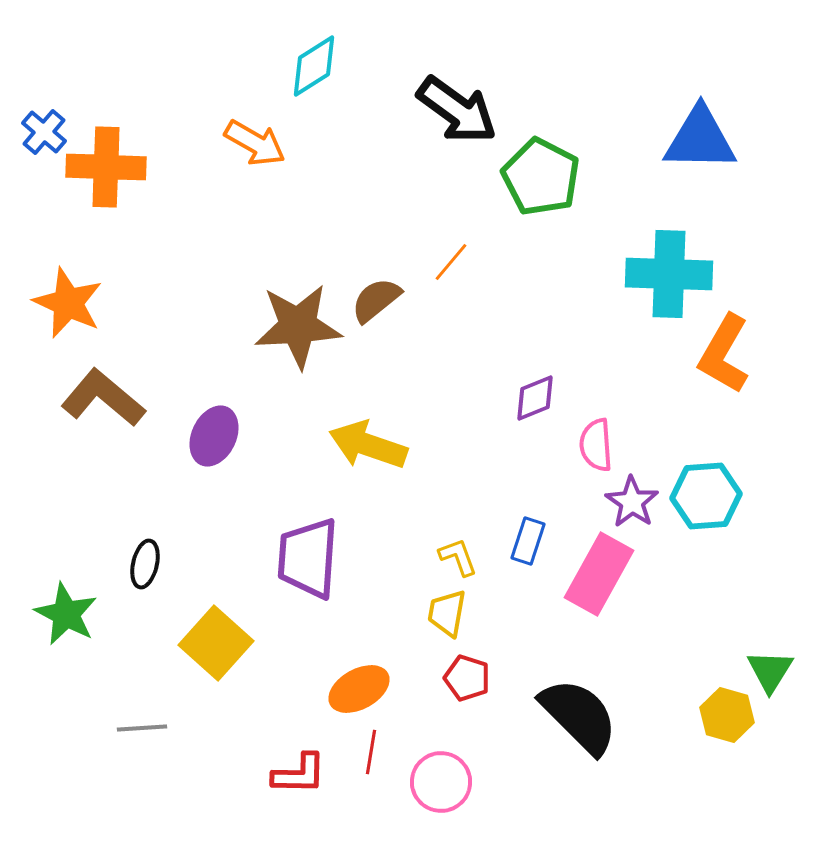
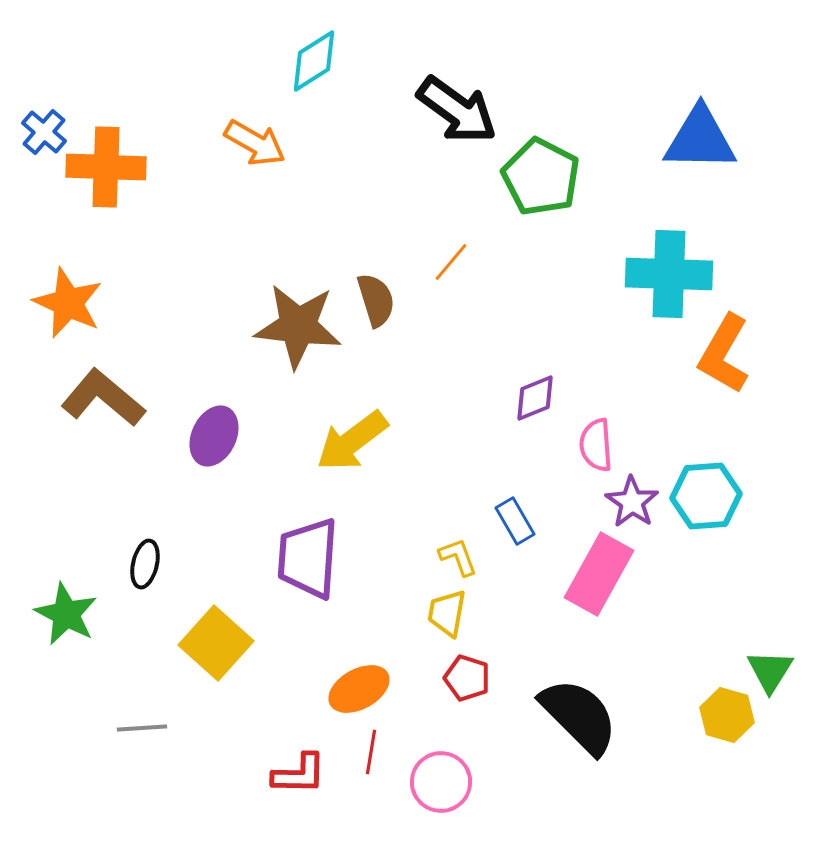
cyan diamond: moved 5 px up
brown semicircle: rotated 112 degrees clockwise
brown star: rotated 10 degrees clockwise
yellow arrow: moved 16 px left, 4 px up; rotated 56 degrees counterclockwise
blue rectangle: moved 13 px left, 20 px up; rotated 48 degrees counterclockwise
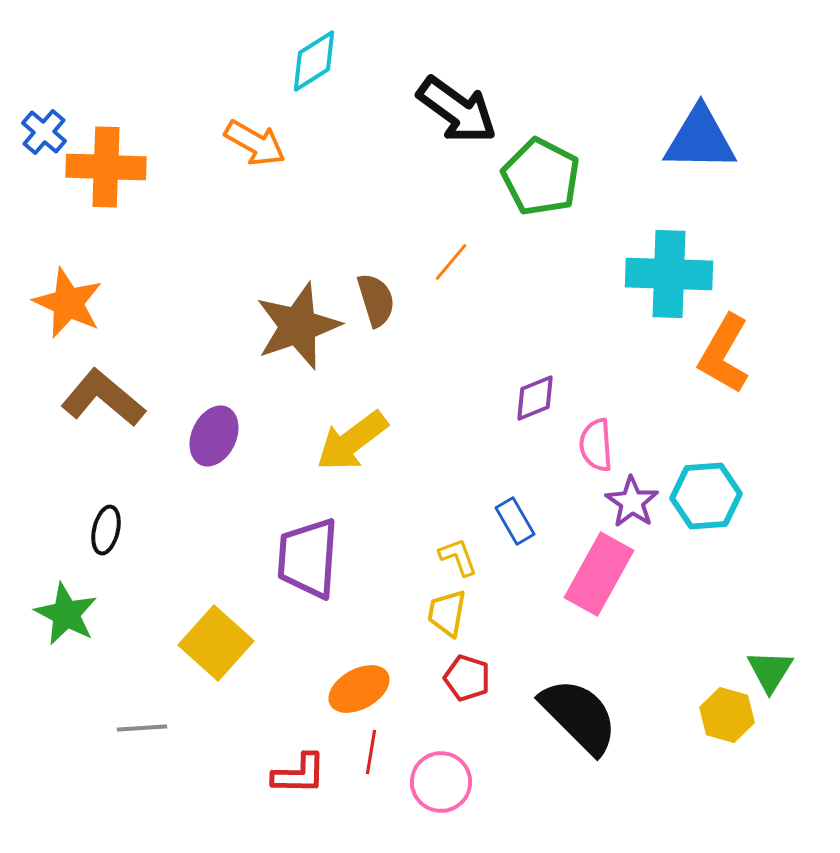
brown star: rotated 26 degrees counterclockwise
black ellipse: moved 39 px left, 34 px up
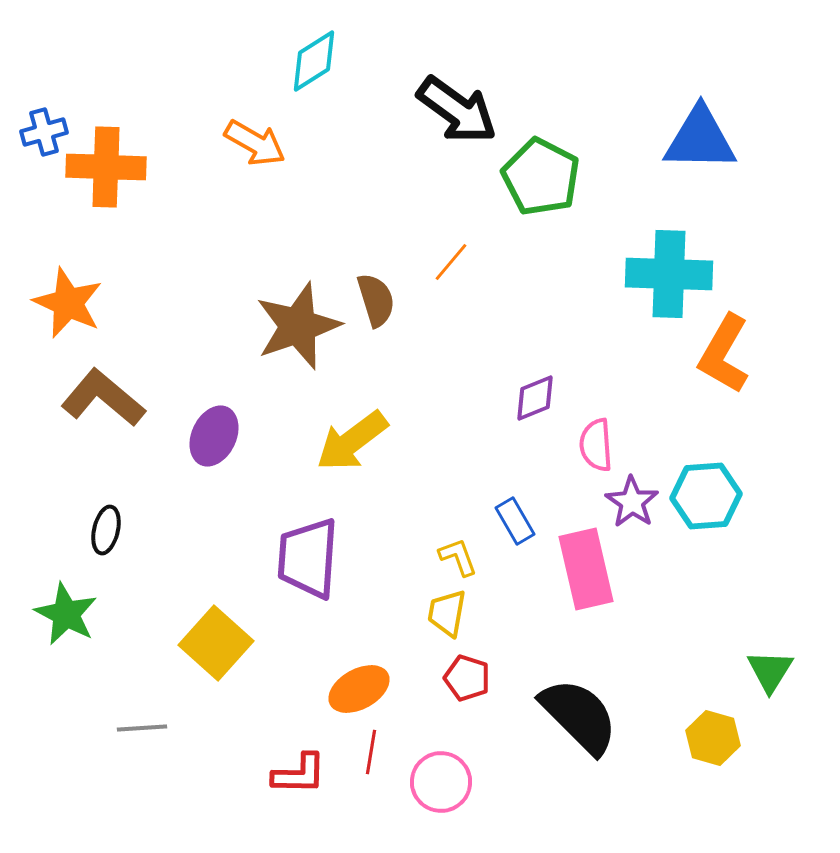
blue cross: rotated 33 degrees clockwise
pink rectangle: moved 13 px left, 5 px up; rotated 42 degrees counterclockwise
yellow hexagon: moved 14 px left, 23 px down
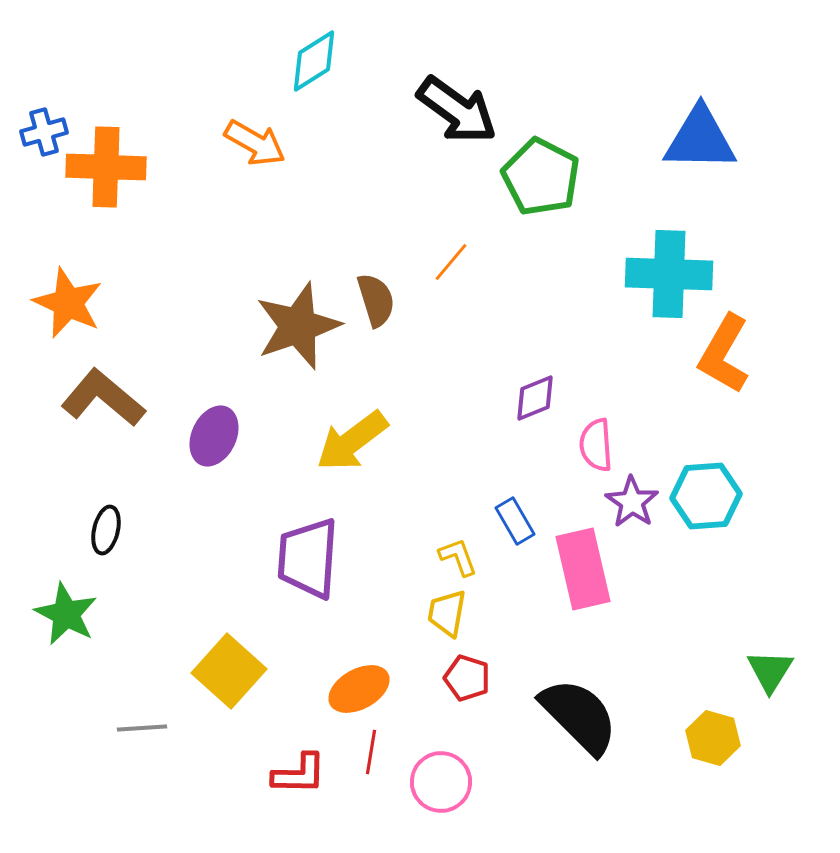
pink rectangle: moved 3 px left
yellow square: moved 13 px right, 28 px down
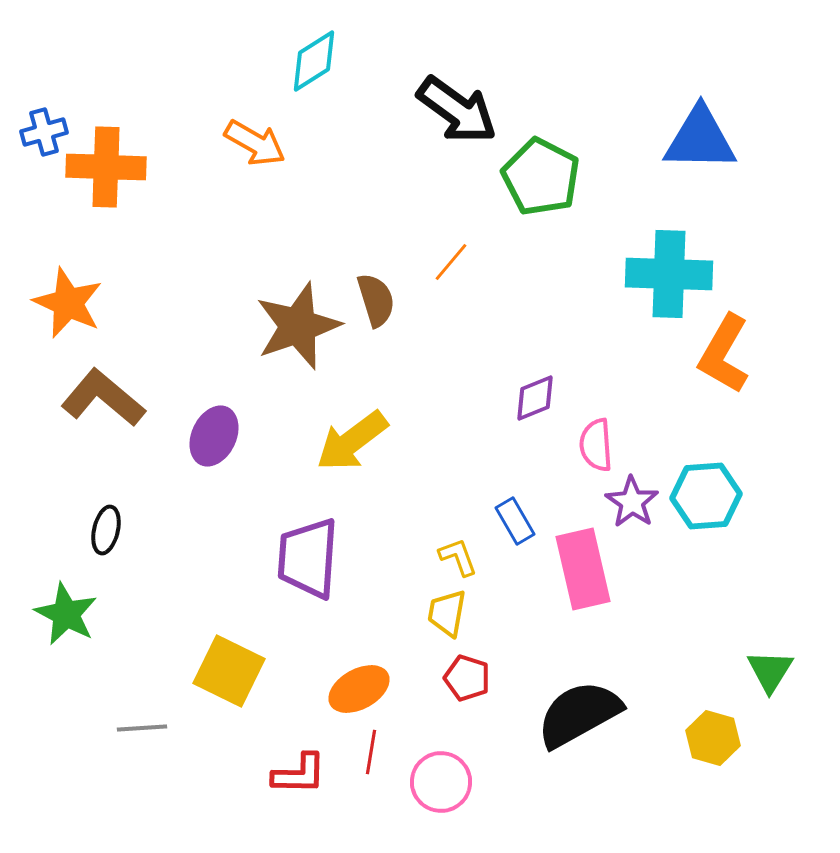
yellow square: rotated 16 degrees counterclockwise
black semicircle: moved 2 px up; rotated 74 degrees counterclockwise
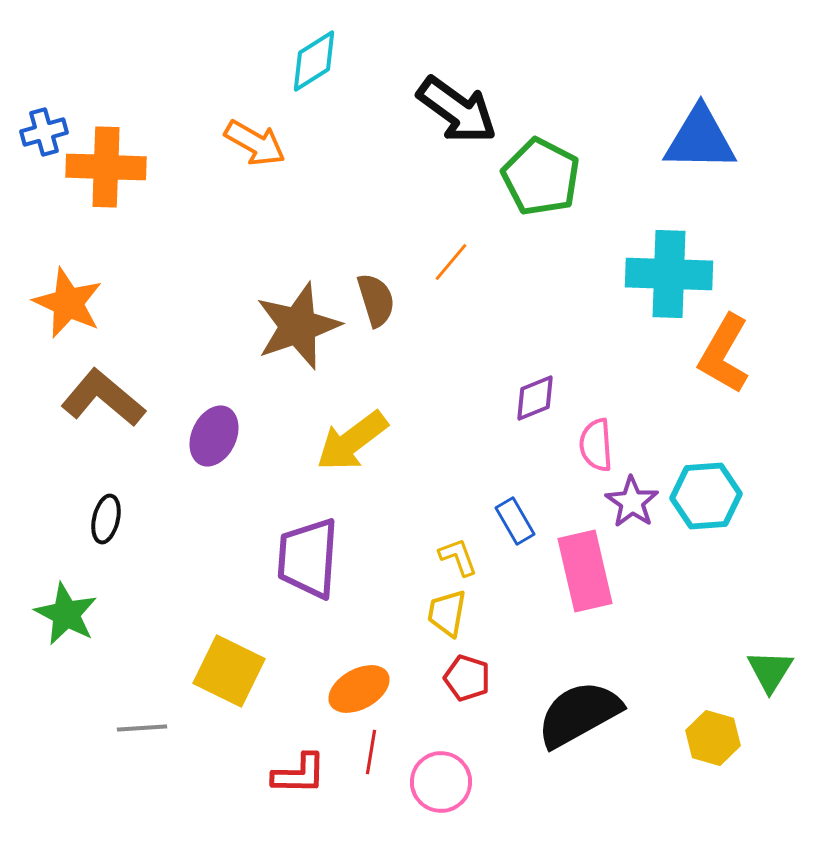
black ellipse: moved 11 px up
pink rectangle: moved 2 px right, 2 px down
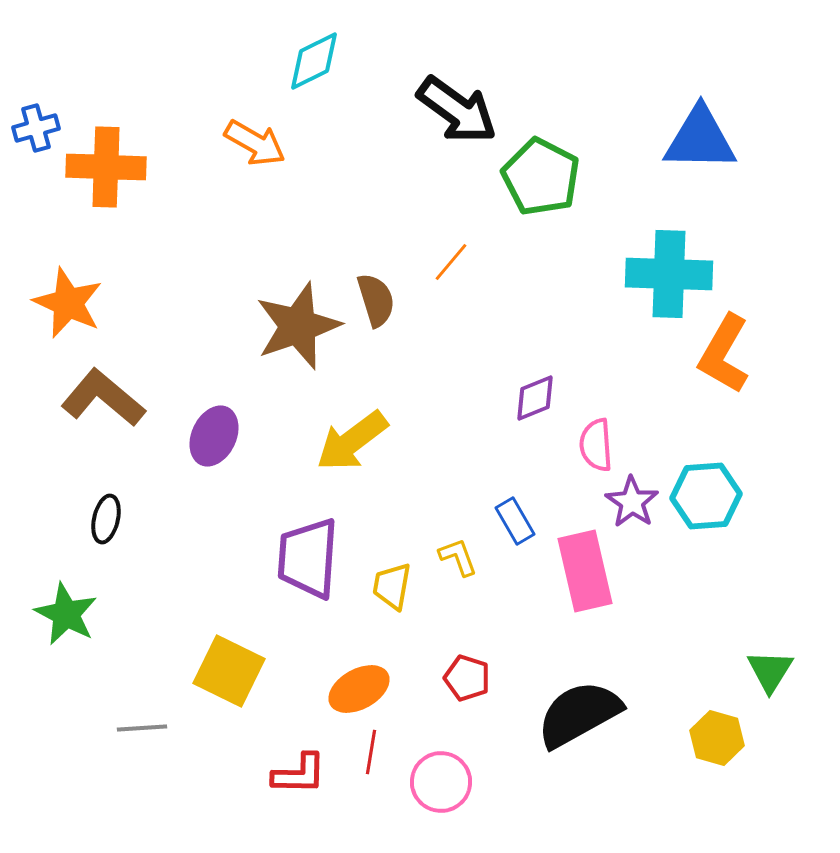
cyan diamond: rotated 6 degrees clockwise
blue cross: moved 8 px left, 4 px up
yellow trapezoid: moved 55 px left, 27 px up
yellow hexagon: moved 4 px right
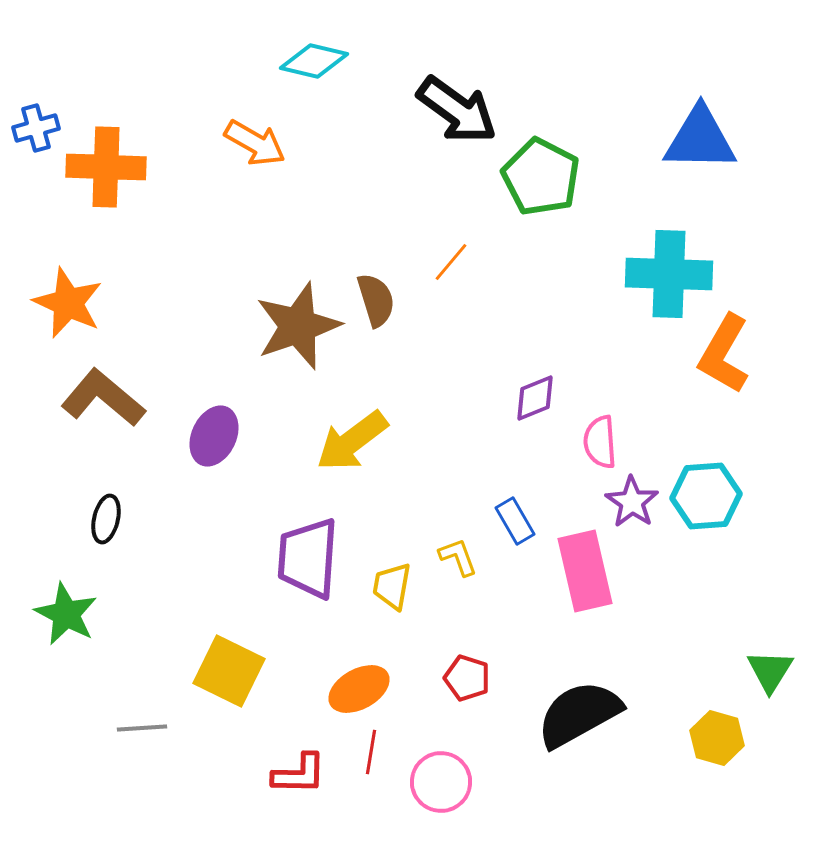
cyan diamond: rotated 40 degrees clockwise
pink semicircle: moved 4 px right, 3 px up
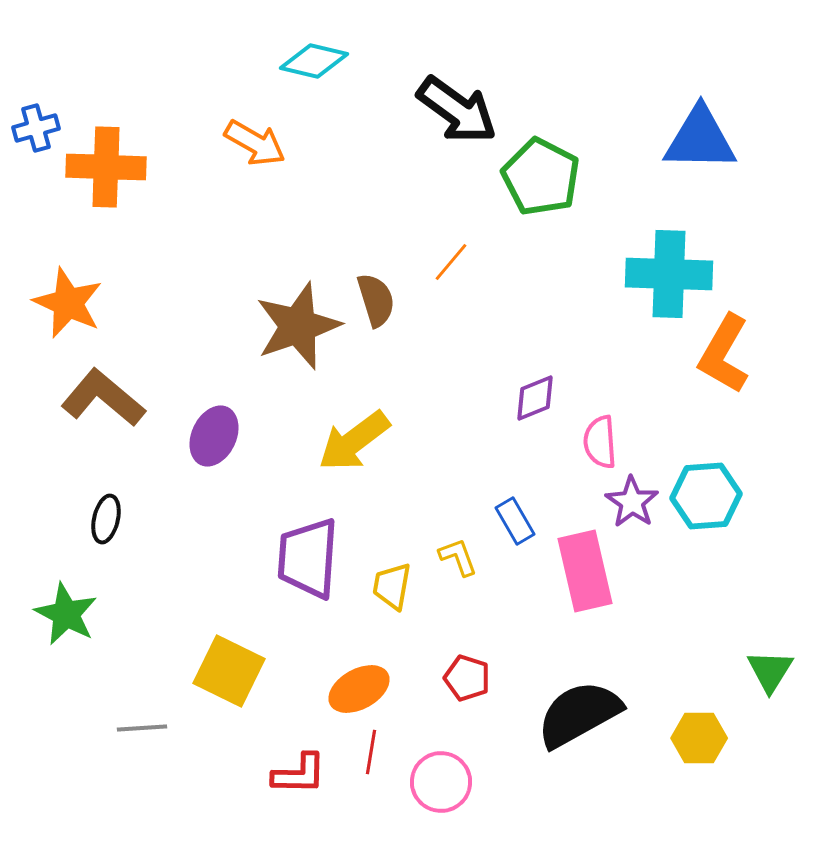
yellow arrow: moved 2 px right
yellow hexagon: moved 18 px left; rotated 16 degrees counterclockwise
